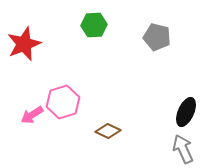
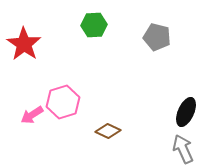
red star: rotated 16 degrees counterclockwise
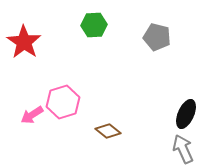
red star: moved 2 px up
black ellipse: moved 2 px down
brown diamond: rotated 15 degrees clockwise
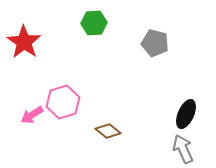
green hexagon: moved 2 px up
gray pentagon: moved 2 px left, 6 px down
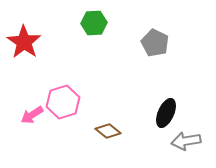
gray pentagon: rotated 12 degrees clockwise
black ellipse: moved 20 px left, 1 px up
gray arrow: moved 3 px right, 8 px up; rotated 76 degrees counterclockwise
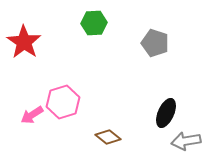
gray pentagon: rotated 8 degrees counterclockwise
brown diamond: moved 6 px down
